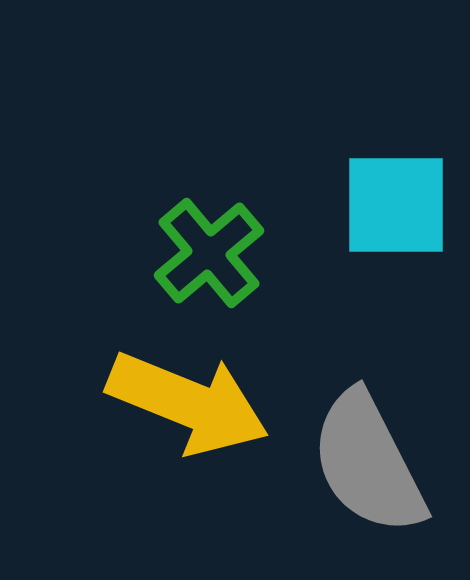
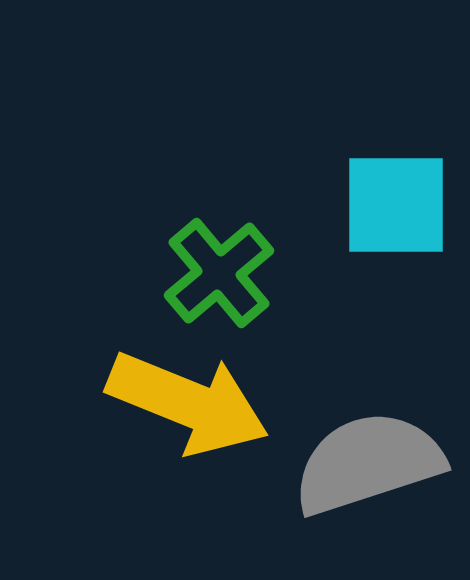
green cross: moved 10 px right, 20 px down
gray semicircle: rotated 99 degrees clockwise
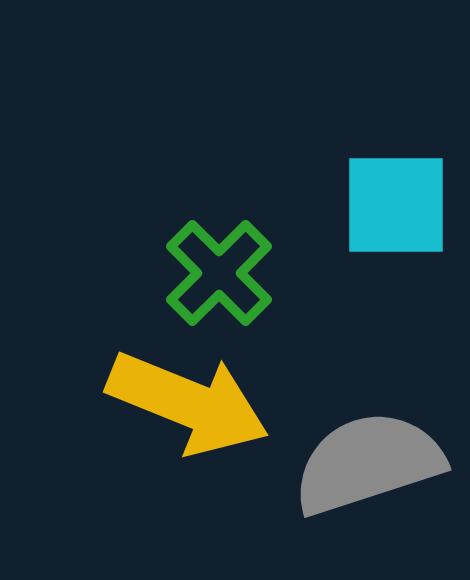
green cross: rotated 5 degrees counterclockwise
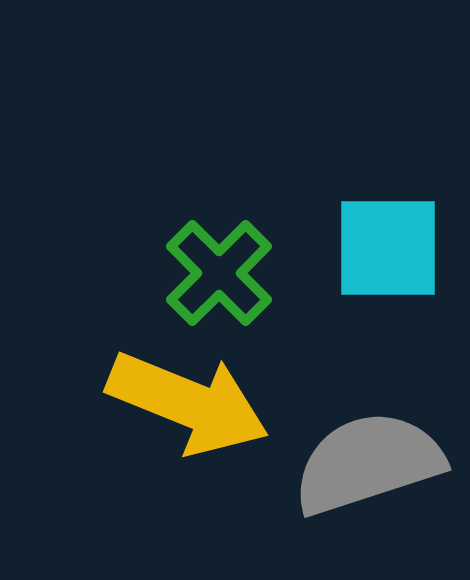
cyan square: moved 8 px left, 43 px down
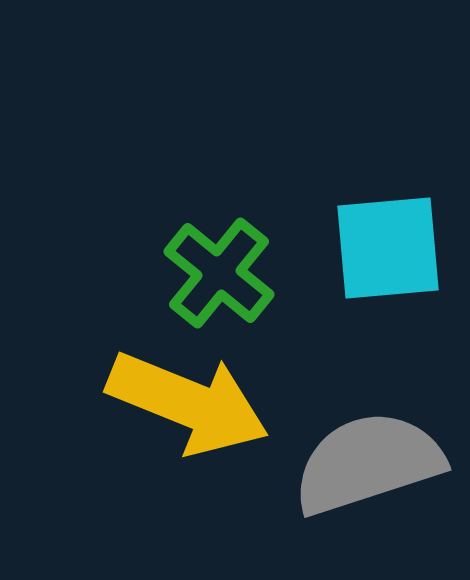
cyan square: rotated 5 degrees counterclockwise
green cross: rotated 6 degrees counterclockwise
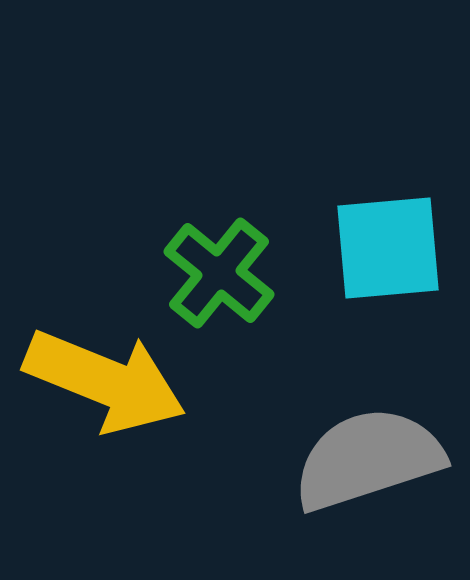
yellow arrow: moved 83 px left, 22 px up
gray semicircle: moved 4 px up
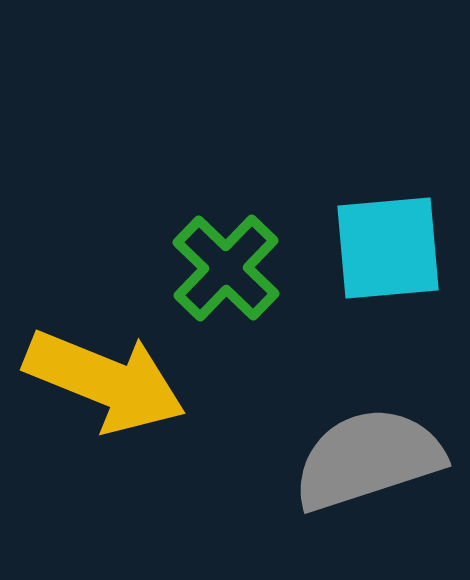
green cross: moved 7 px right, 5 px up; rotated 5 degrees clockwise
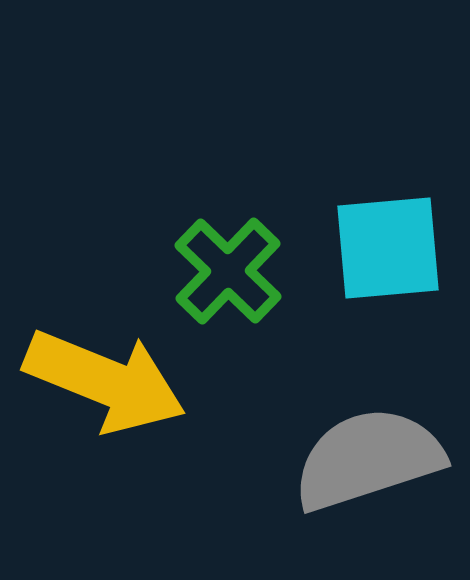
green cross: moved 2 px right, 3 px down
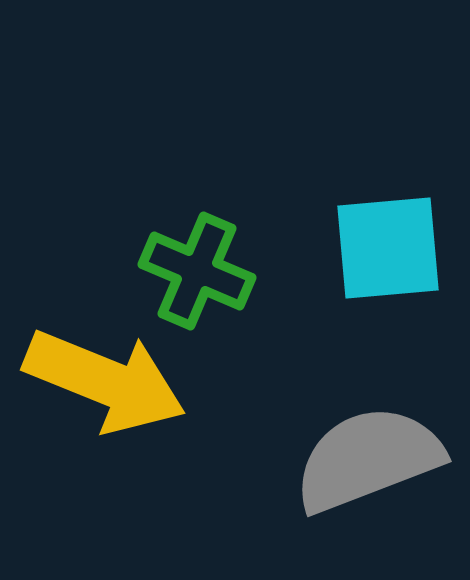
green cross: moved 31 px left; rotated 21 degrees counterclockwise
gray semicircle: rotated 3 degrees counterclockwise
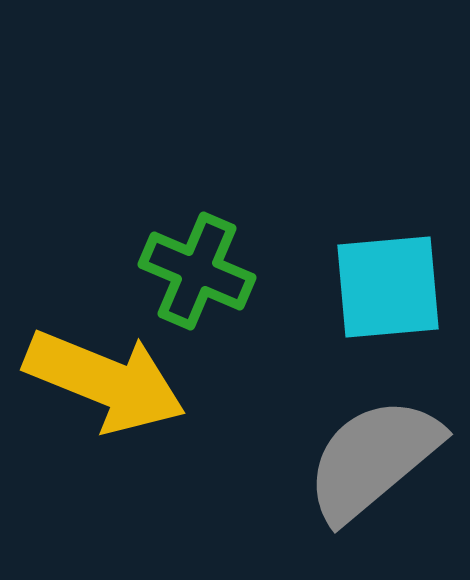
cyan square: moved 39 px down
gray semicircle: moved 5 px right; rotated 19 degrees counterclockwise
